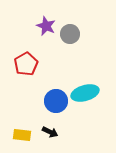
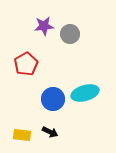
purple star: moved 2 px left; rotated 30 degrees counterclockwise
blue circle: moved 3 px left, 2 px up
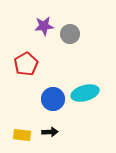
black arrow: rotated 28 degrees counterclockwise
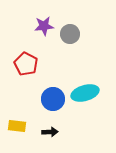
red pentagon: rotated 15 degrees counterclockwise
yellow rectangle: moved 5 px left, 9 px up
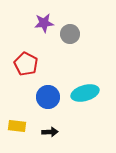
purple star: moved 3 px up
blue circle: moved 5 px left, 2 px up
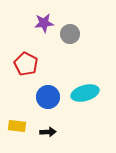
black arrow: moved 2 px left
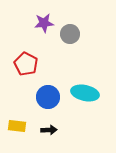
cyan ellipse: rotated 28 degrees clockwise
black arrow: moved 1 px right, 2 px up
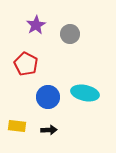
purple star: moved 8 px left, 2 px down; rotated 24 degrees counterclockwise
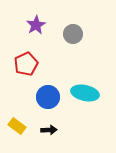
gray circle: moved 3 px right
red pentagon: rotated 20 degrees clockwise
yellow rectangle: rotated 30 degrees clockwise
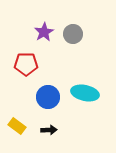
purple star: moved 8 px right, 7 px down
red pentagon: rotated 25 degrees clockwise
